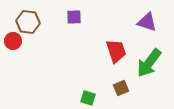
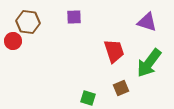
red trapezoid: moved 2 px left
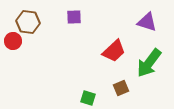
red trapezoid: rotated 65 degrees clockwise
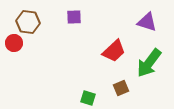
red circle: moved 1 px right, 2 px down
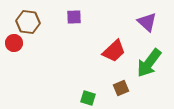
purple triangle: rotated 25 degrees clockwise
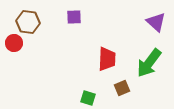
purple triangle: moved 9 px right
red trapezoid: moved 7 px left, 8 px down; rotated 45 degrees counterclockwise
brown square: moved 1 px right
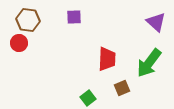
brown hexagon: moved 2 px up
red circle: moved 5 px right
green square: rotated 35 degrees clockwise
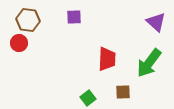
brown square: moved 1 px right, 4 px down; rotated 21 degrees clockwise
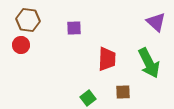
purple square: moved 11 px down
red circle: moved 2 px right, 2 px down
green arrow: rotated 64 degrees counterclockwise
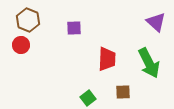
brown hexagon: rotated 15 degrees clockwise
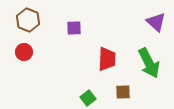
red circle: moved 3 px right, 7 px down
